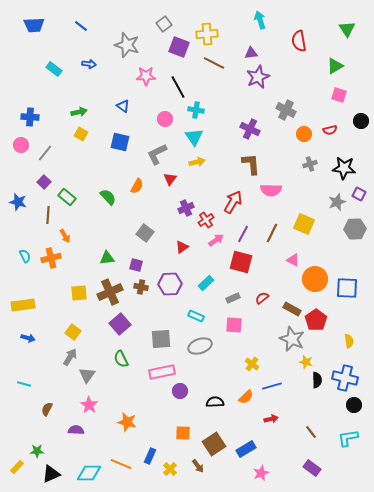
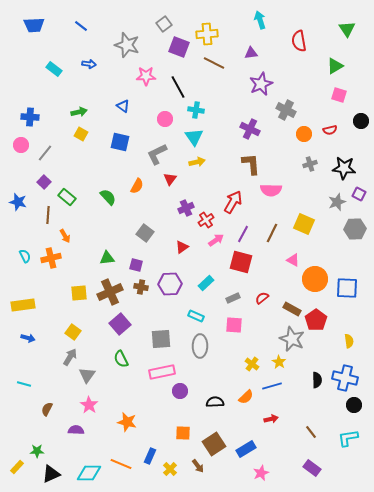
purple star at (258, 77): moved 3 px right, 7 px down
gray ellipse at (200, 346): rotated 70 degrees counterclockwise
yellow star at (306, 362): moved 27 px left; rotated 16 degrees clockwise
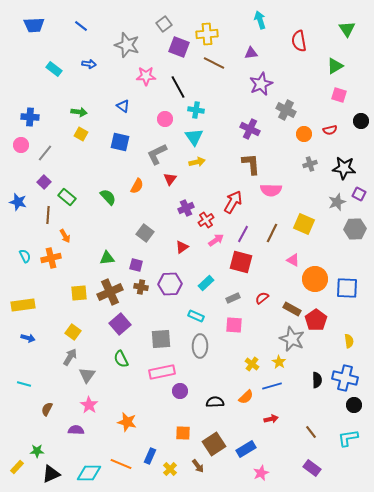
green arrow at (79, 112): rotated 21 degrees clockwise
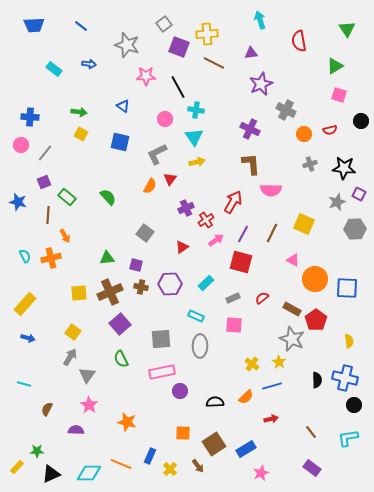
purple square at (44, 182): rotated 24 degrees clockwise
orange semicircle at (137, 186): moved 13 px right
yellow rectangle at (23, 305): moved 2 px right, 1 px up; rotated 40 degrees counterclockwise
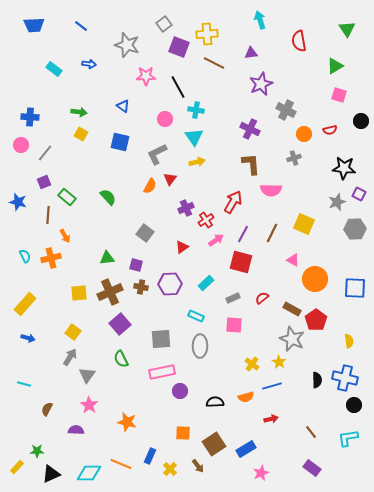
gray cross at (310, 164): moved 16 px left, 6 px up
blue square at (347, 288): moved 8 px right
orange semicircle at (246, 397): rotated 28 degrees clockwise
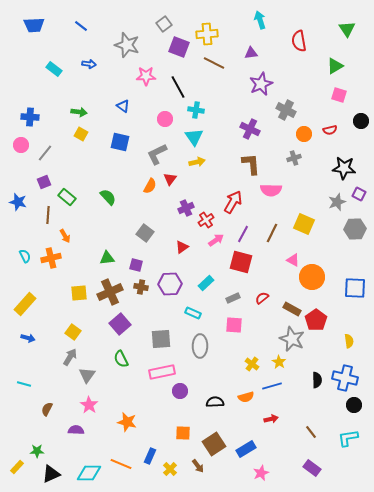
orange circle at (315, 279): moved 3 px left, 2 px up
cyan rectangle at (196, 316): moved 3 px left, 3 px up
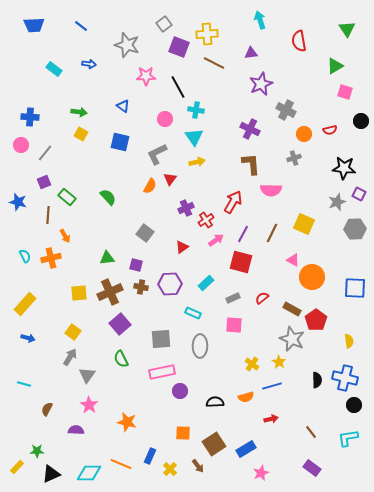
pink square at (339, 95): moved 6 px right, 3 px up
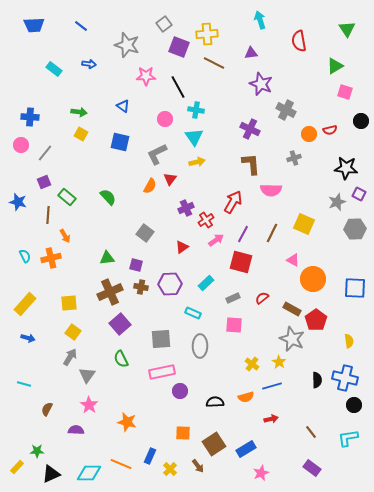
purple star at (261, 84): rotated 25 degrees counterclockwise
orange circle at (304, 134): moved 5 px right
black star at (344, 168): moved 2 px right
orange circle at (312, 277): moved 1 px right, 2 px down
yellow square at (79, 293): moved 10 px left, 10 px down
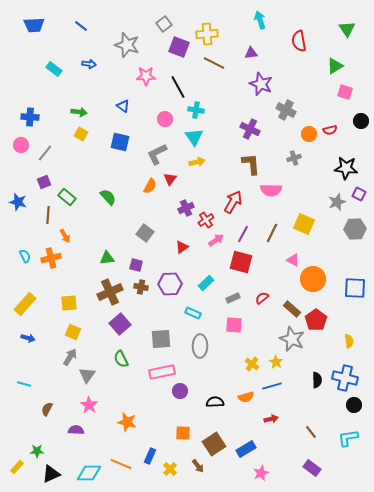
brown rectangle at (292, 309): rotated 12 degrees clockwise
yellow square at (73, 332): rotated 14 degrees counterclockwise
yellow star at (279, 362): moved 3 px left
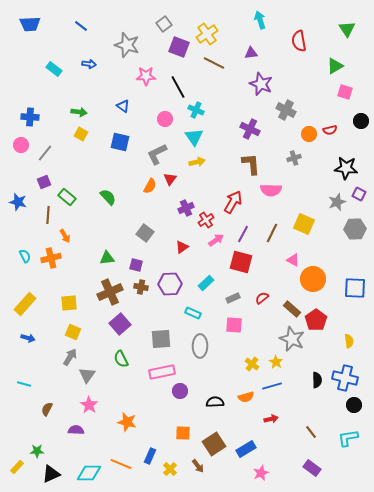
blue trapezoid at (34, 25): moved 4 px left, 1 px up
yellow cross at (207, 34): rotated 30 degrees counterclockwise
cyan cross at (196, 110): rotated 14 degrees clockwise
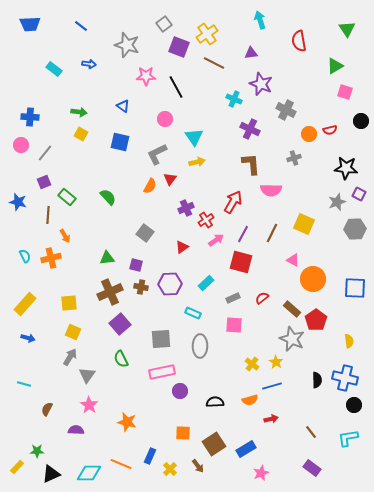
black line at (178, 87): moved 2 px left
cyan cross at (196, 110): moved 38 px right, 11 px up
orange semicircle at (246, 397): moved 4 px right, 3 px down
